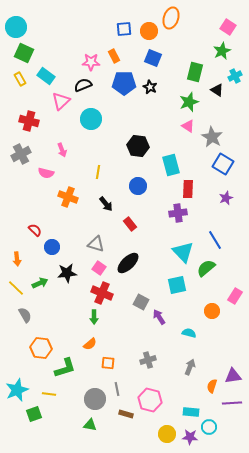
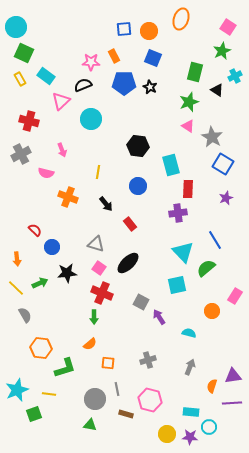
orange ellipse at (171, 18): moved 10 px right, 1 px down
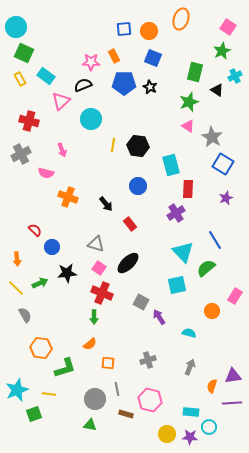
yellow line at (98, 172): moved 15 px right, 27 px up
purple cross at (178, 213): moved 2 px left; rotated 24 degrees counterclockwise
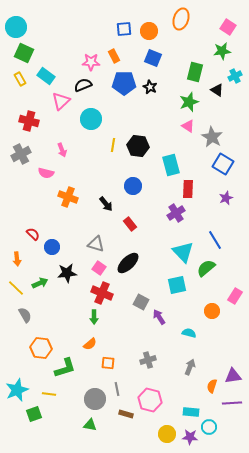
green star at (222, 51): rotated 18 degrees clockwise
blue circle at (138, 186): moved 5 px left
red semicircle at (35, 230): moved 2 px left, 4 px down
